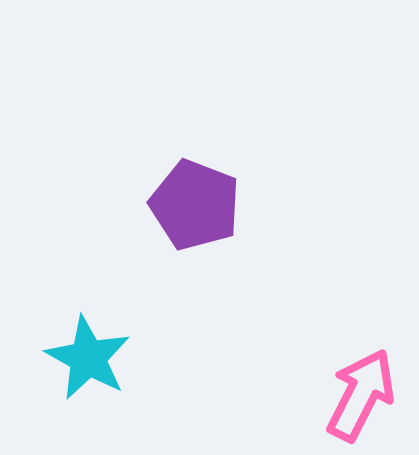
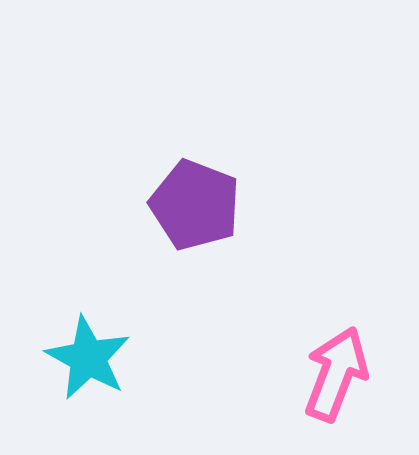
pink arrow: moved 25 px left, 21 px up; rotated 6 degrees counterclockwise
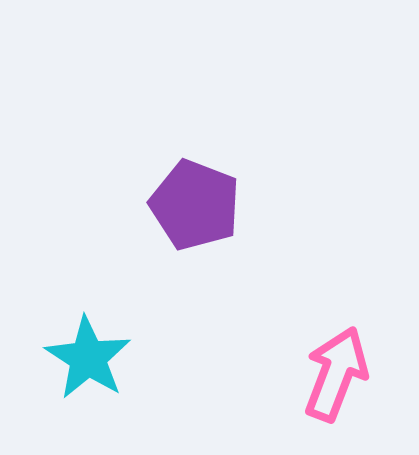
cyan star: rotated 4 degrees clockwise
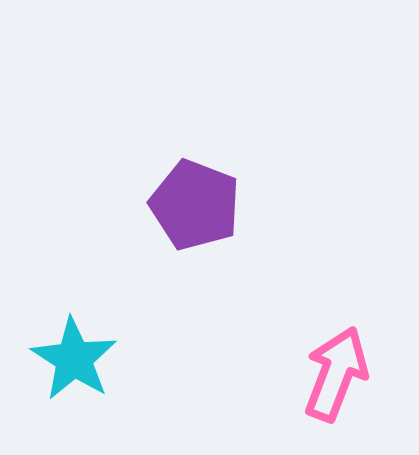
cyan star: moved 14 px left, 1 px down
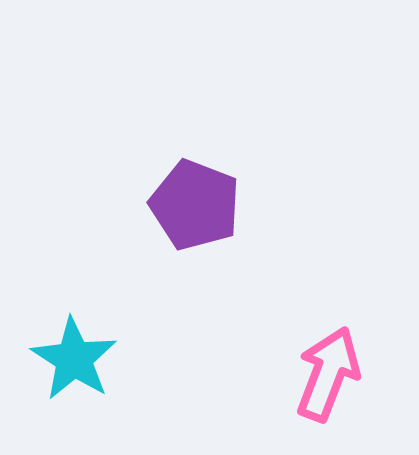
pink arrow: moved 8 px left
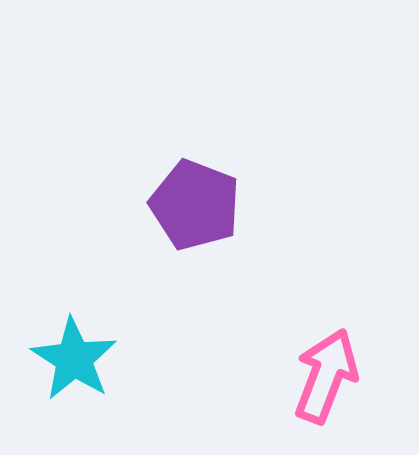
pink arrow: moved 2 px left, 2 px down
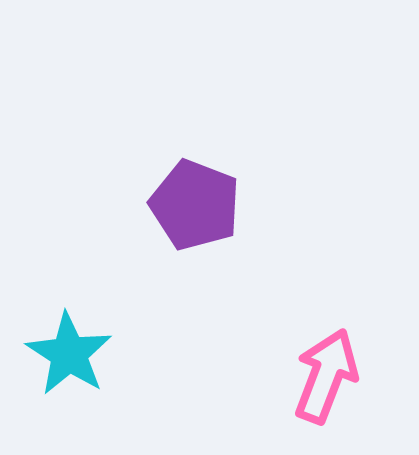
cyan star: moved 5 px left, 5 px up
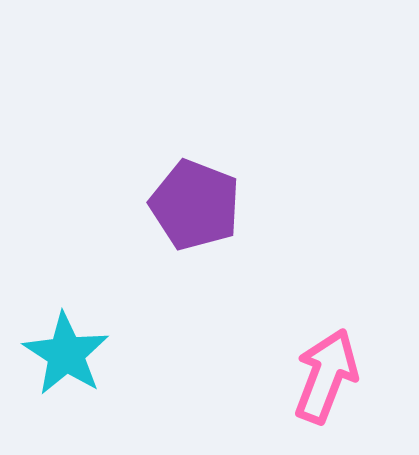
cyan star: moved 3 px left
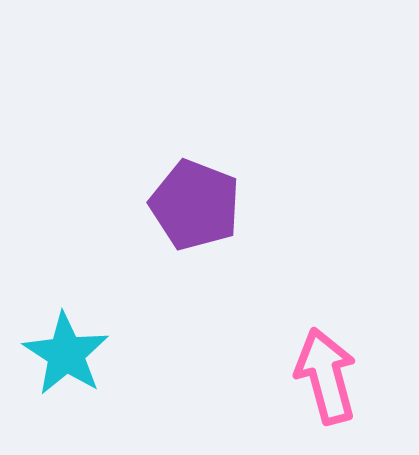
pink arrow: rotated 36 degrees counterclockwise
